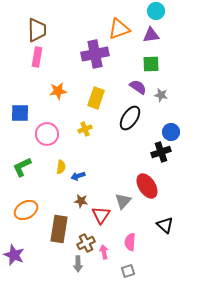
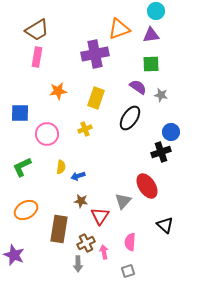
brown trapezoid: rotated 60 degrees clockwise
red triangle: moved 1 px left, 1 px down
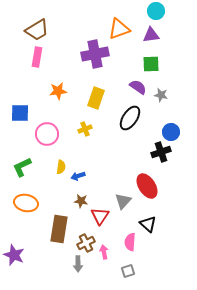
orange ellipse: moved 7 px up; rotated 40 degrees clockwise
black triangle: moved 17 px left, 1 px up
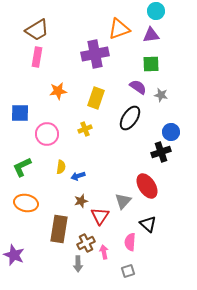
brown star: rotated 24 degrees counterclockwise
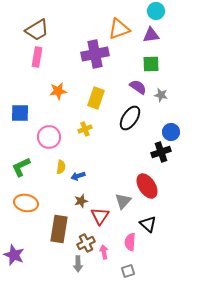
pink circle: moved 2 px right, 3 px down
green L-shape: moved 1 px left
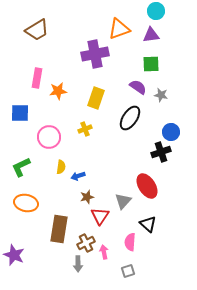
pink rectangle: moved 21 px down
brown star: moved 6 px right, 4 px up
